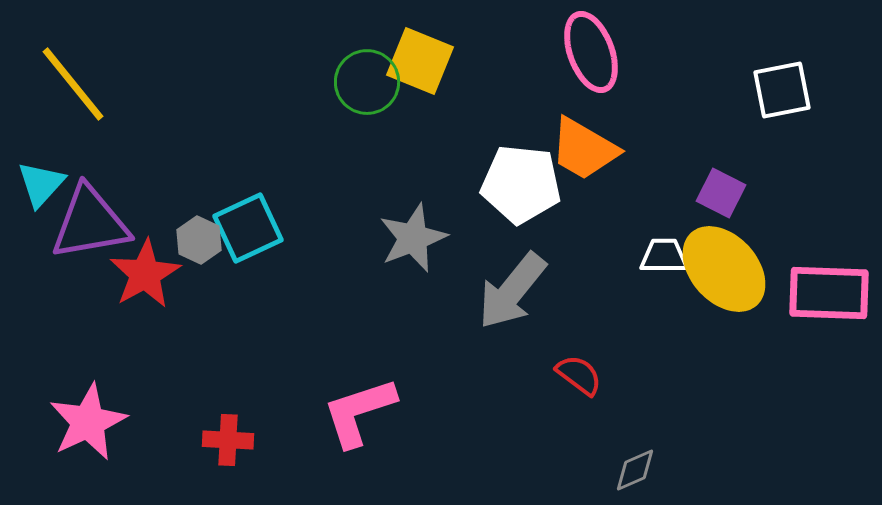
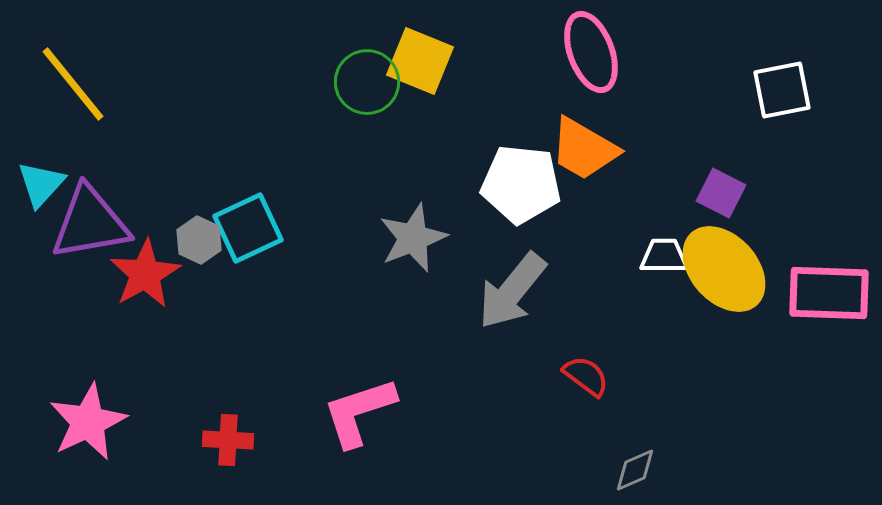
red semicircle: moved 7 px right, 1 px down
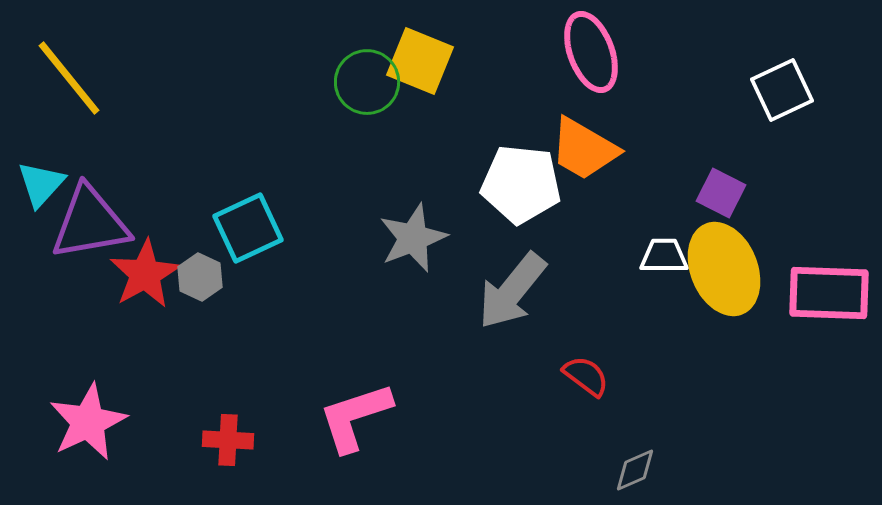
yellow line: moved 4 px left, 6 px up
white square: rotated 14 degrees counterclockwise
gray hexagon: moved 1 px right, 37 px down
yellow ellipse: rotated 20 degrees clockwise
pink L-shape: moved 4 px left, 5 px down
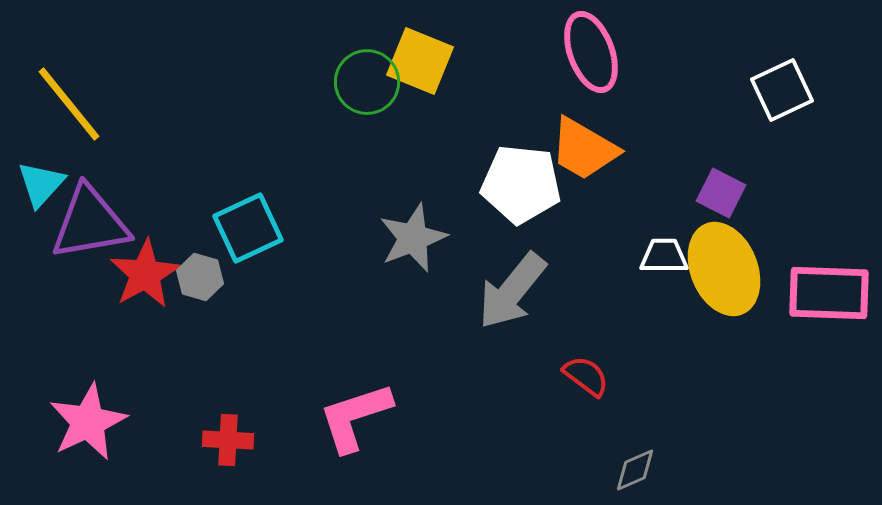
yellow line: moved 26 px down
gray hexagon: rotated 9 degrees counterclockwise
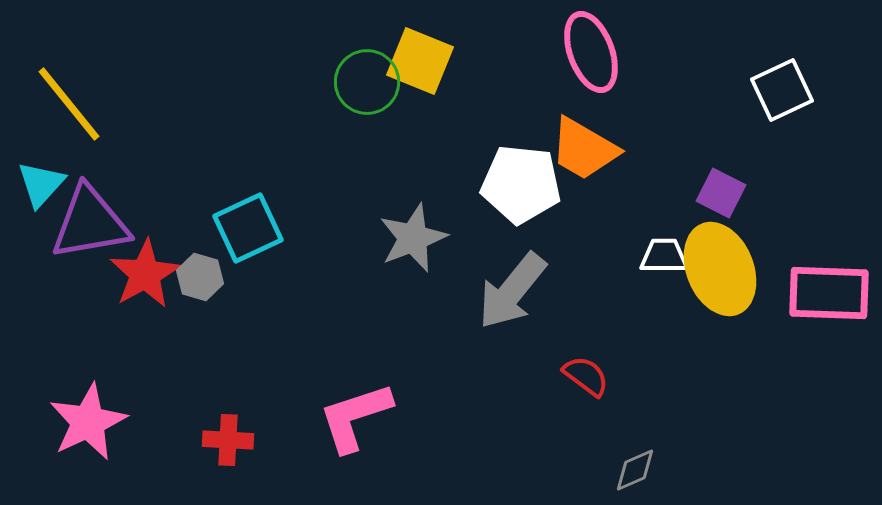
yellow ellipse: moved 4 px left
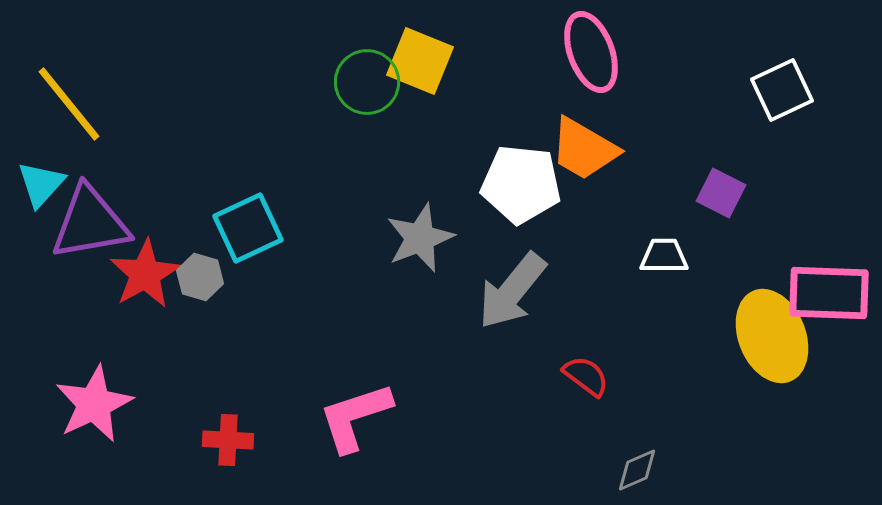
gray star: moved 7 px right
yellow ellipse: moved 52 px right, 67 px down
pink star: moved 6 px right, 18 px up
gray diamond: moved 2 px right
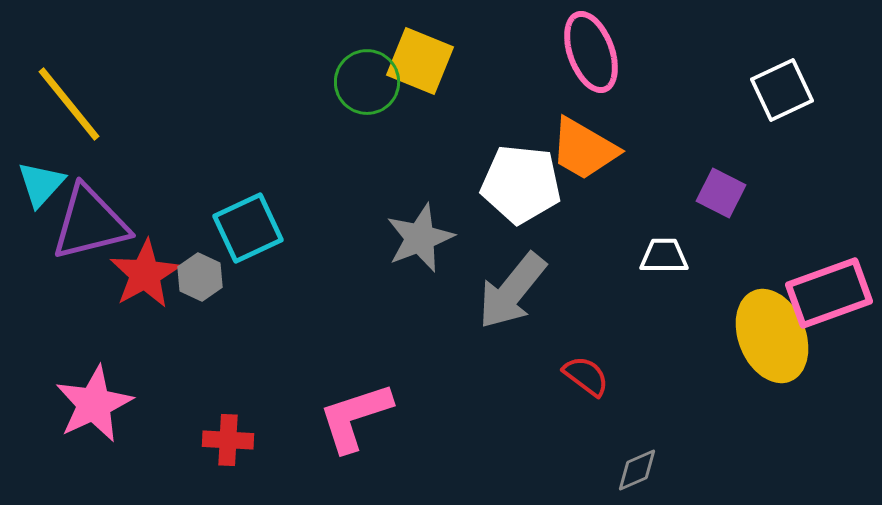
purple triangle: rotated 4 degrees counterclockwise
gray hexagon: rotated 9 degrees clockwise
pink rectangle: rotated 22 degrees counterclockwise
